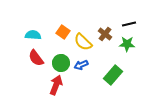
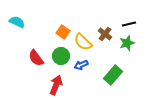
cyan semicircle: moved 16 px left, 13 px up; rotated 21 degrees clockwise
green star: moved 1 px up; rotated 21 degrees counterclockwise
green circle: moved 7 px up
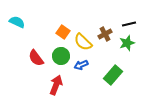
brown cross: rotated 24 degrees clockwise
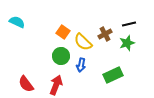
red semicircle: moved 10 px left, 26 px down
blue arrow: rotated 56 degrees counterclockwise
green rectangle: rotated 24 degrees clockwise
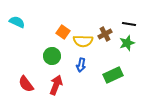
black line: rotated 24 degrees clockwise
yellow semicircle: moved 1 px up; rotated 42 degrees counterclockwise
green circle: moved 9 px left
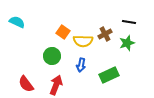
black line: moved 2 px up
green rectangle: moved 4 px left
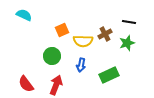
cyan semicircle: moved 7 px right, 7 px up
orange square: moved 1 px left, 2 px up; rotated 32 degrees clockwise
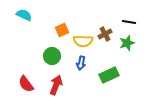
blue arrow: moved 2 px up
